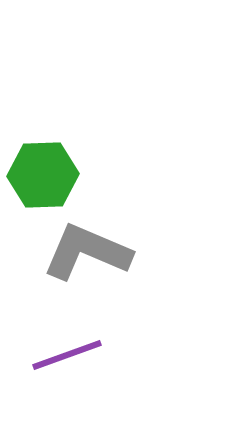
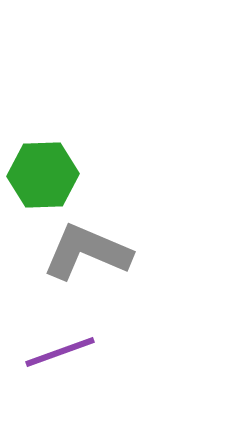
purple line: moved 7 px left, 3 px up
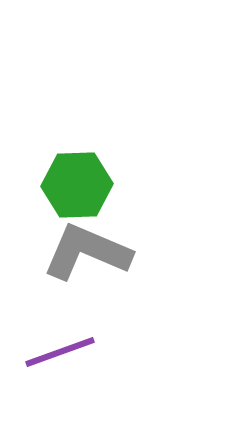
green hexagon: moved 34 px right, 10 px down
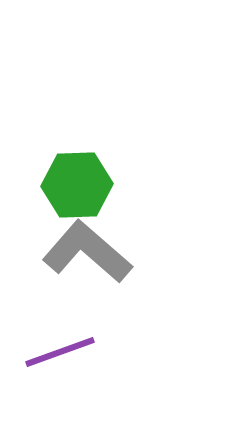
gray L-shape: rotated 18 degrees clockwise
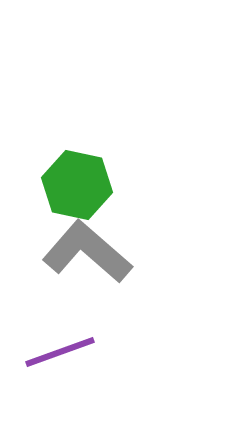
green hexagon: rotated 14 degrees clockwise
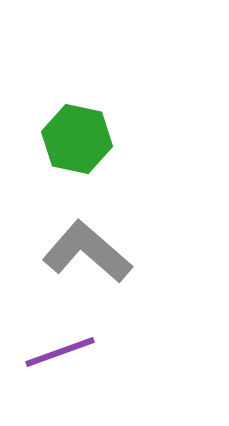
green hexagon: moved 46 px up
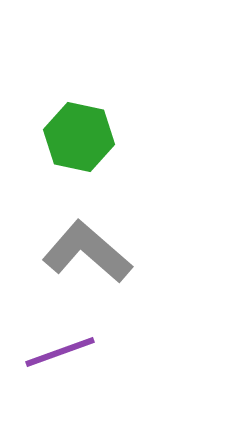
green hexagon: moved 2 px right, 2 px up
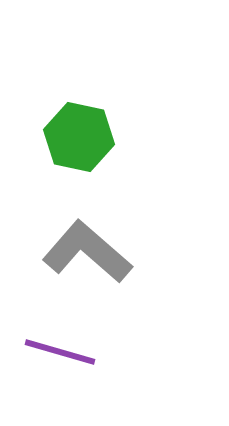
purple line: rotated 36 degrees clockwise
